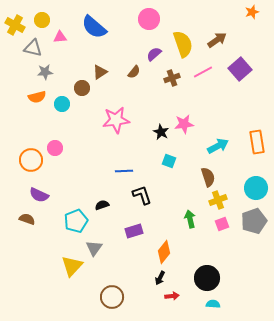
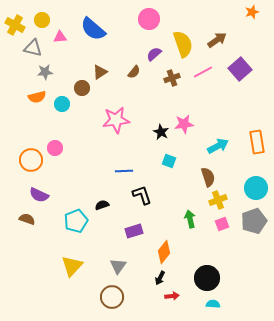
blue semicircle at (94, 27): moved 1 px left, 2 px down
gray triangle at (94, 248): moved 24 px right, 18 px down
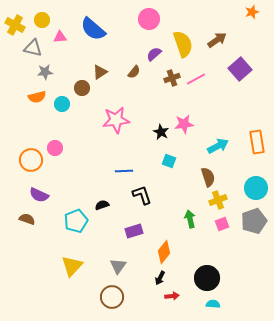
pink line at (203, 72): moved 7 px left, 7 px down
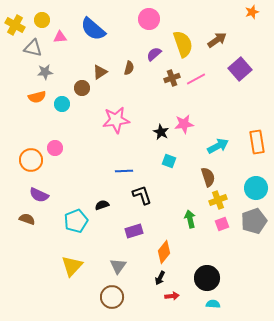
brown semicircle at (134, 72): moved 5 px left, 4 px up; rotated 24 degrees counterclockwise
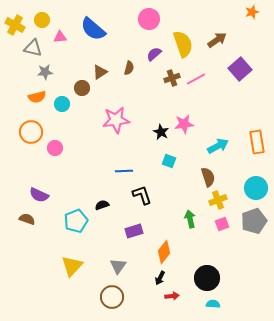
orange circle at (31, 160): moved 28 px up
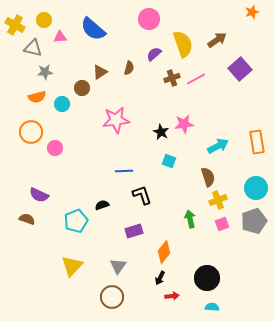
yellow circle at (42, 20): moved 2 px right
cyan semicircle at (213, 304): moved 1 px left, 3 px down
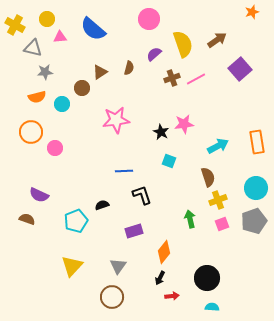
yellow circle at (44, 20): moved 3 px right, 1 px up
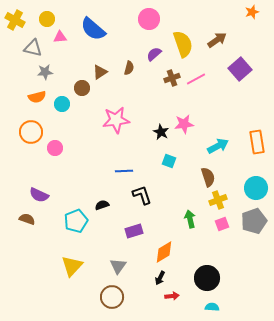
yellow cross at (15, 25): moved 5 px up
orange diamond at (164, 252): rotated 20 degrees clockwise
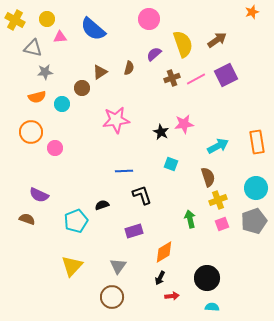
purple square at (240, 69): moved 14 px left, 6 px down; rotated 15 degrees clockwise
cyan square at (169, 161): moved 2 px right, 3 px down
